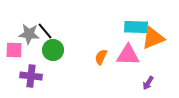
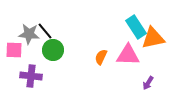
cyan rectangle: rotated 55 degrees clockwise
orange triangle: rotated 10 degrees clockwise
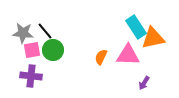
gray star: moved 6 px left, 1 px up
pink square: moved 18 px right; rotated 12 degrees counterclockwise
purple arrow: moved 4 px left
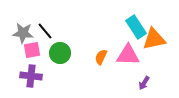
orange triangle: moved 1 px right, 1 px down
green circle: moved 7 px right, 3 px down
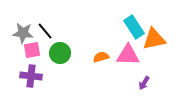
cyan rectangle: moved 2 px left
orange semicircle: rotated 49 degrees clockwise
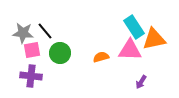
pink triangle: moved 2 px right, 5 px up
purple arrow: moved 3 px left, 1 px up
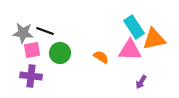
black line: rotated 30 degrees counterclockwise
orange semicircle: rotated 49 degrees clockwise
